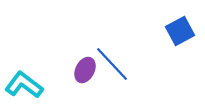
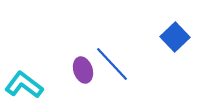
blue square: moved 5 px left, 6 px down; rotated 16 degrees counterclockwise
purple ellipse: moved 2 px left; rotated 45 degrees counterclockwise
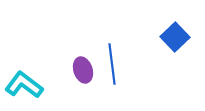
blue line: rotated 36 degrees clockwise
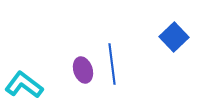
blue square: moved 1 px left
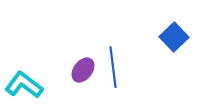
blue line: moved 1 px right, 3 px down
purple ellipse: rotated 55 degrees clockwise
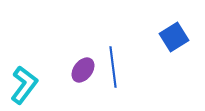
blue square: rotated 12 degrees clockwise
cyan L-shape: rotated 90 degrees clockwise
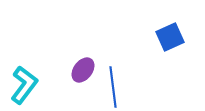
blue square: moved 4 px left; rotated 8 degrees clockwise
blue line: moved 20 px down
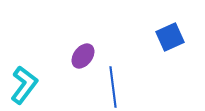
purple ellipse: moved 14 px up
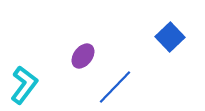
blue square: rotated 20 degrees counterclockwise
blue line: moved 2 px right; rotated 51 degrees clockwise
